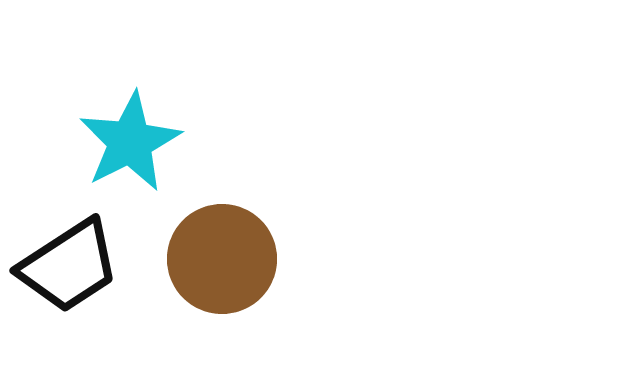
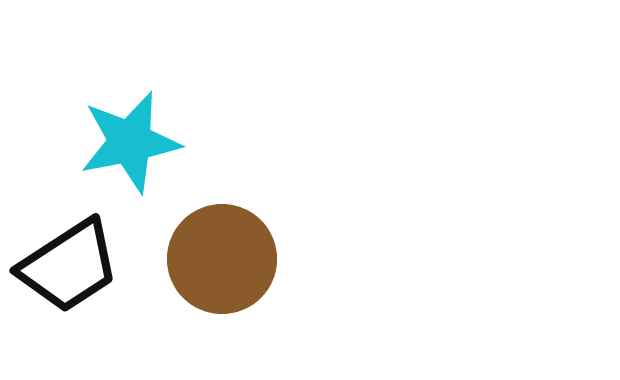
cyan star: rotated 16 degrees clockwise
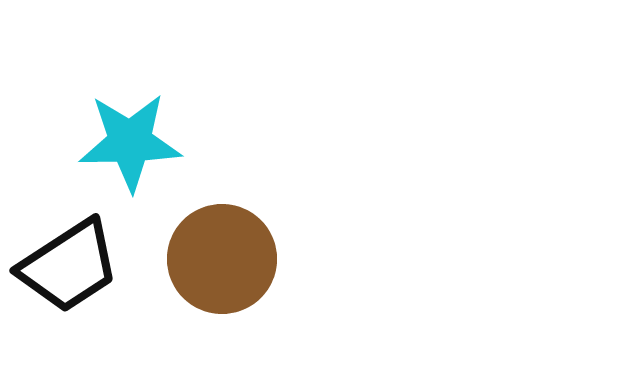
cyan star: rotated 10 degrees clockwise
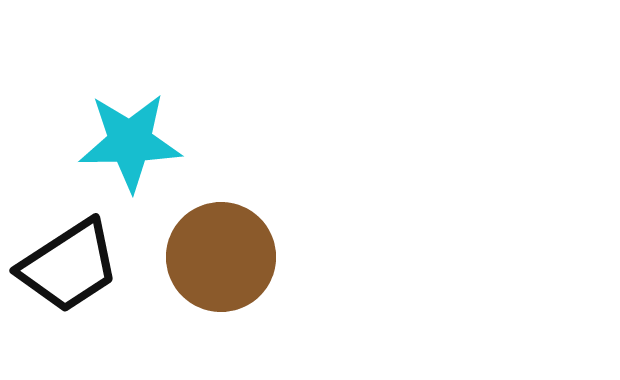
brown circle: moved 1 px left, 2 px up
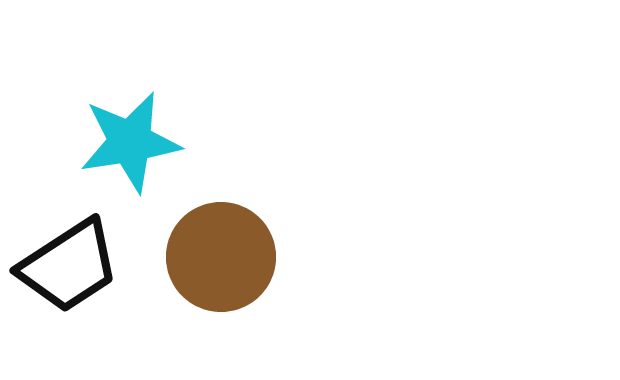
cyan star: rotated 8 degrees counterclockwise
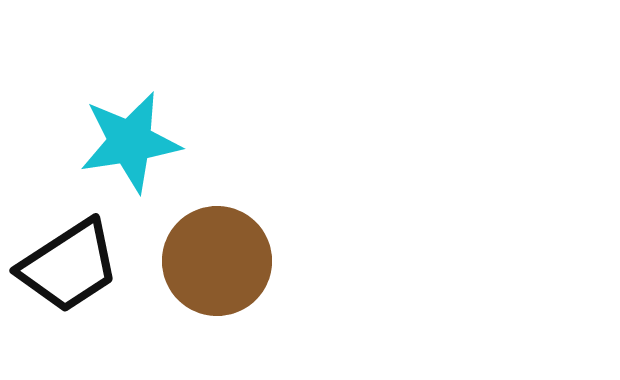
brown circle: moved 4 px left, 4 px down
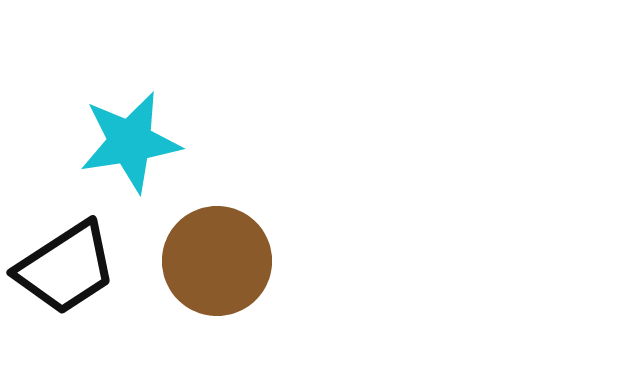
black trapezoid: moved 3 px left, 2 px down
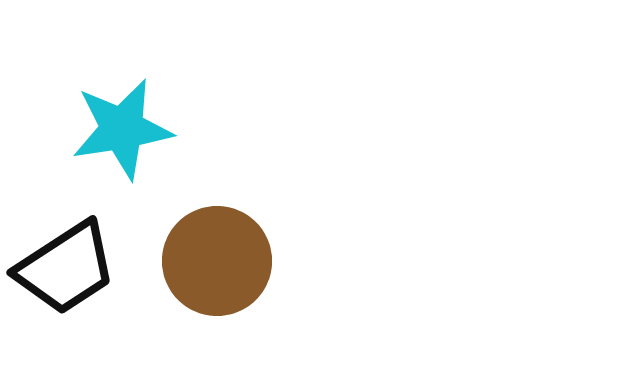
cyan star: moved 8 px left, 13 px up
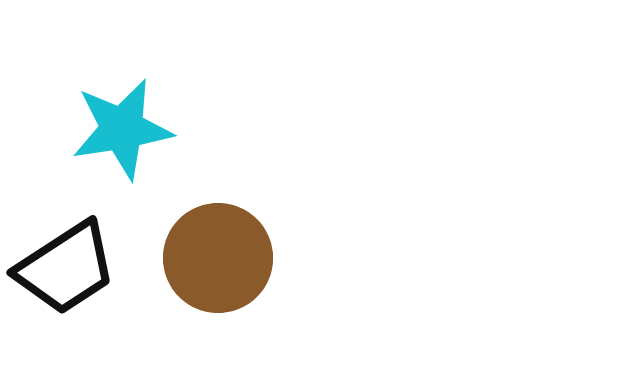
brown circle: moved 1 px right, 3 px up
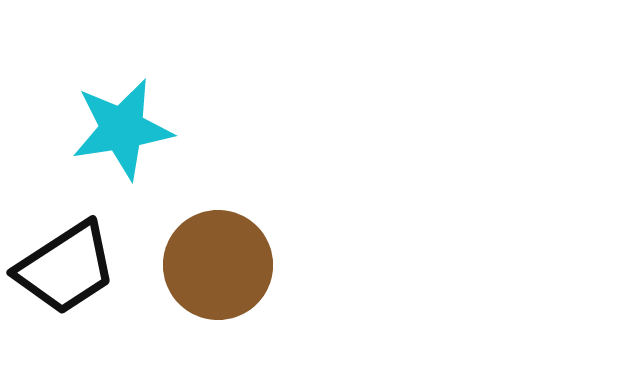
brown circle: moved 7 px down
